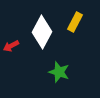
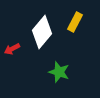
white diamond: rotated 12 degrees clockwise
red arrow: moved 1 px right, 3 px down
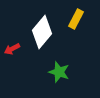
yellow rectangle: moved 1 px right, 3 px up
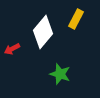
white diamond: moved 1 px right
green star: moved 1 px right, 2 px down
